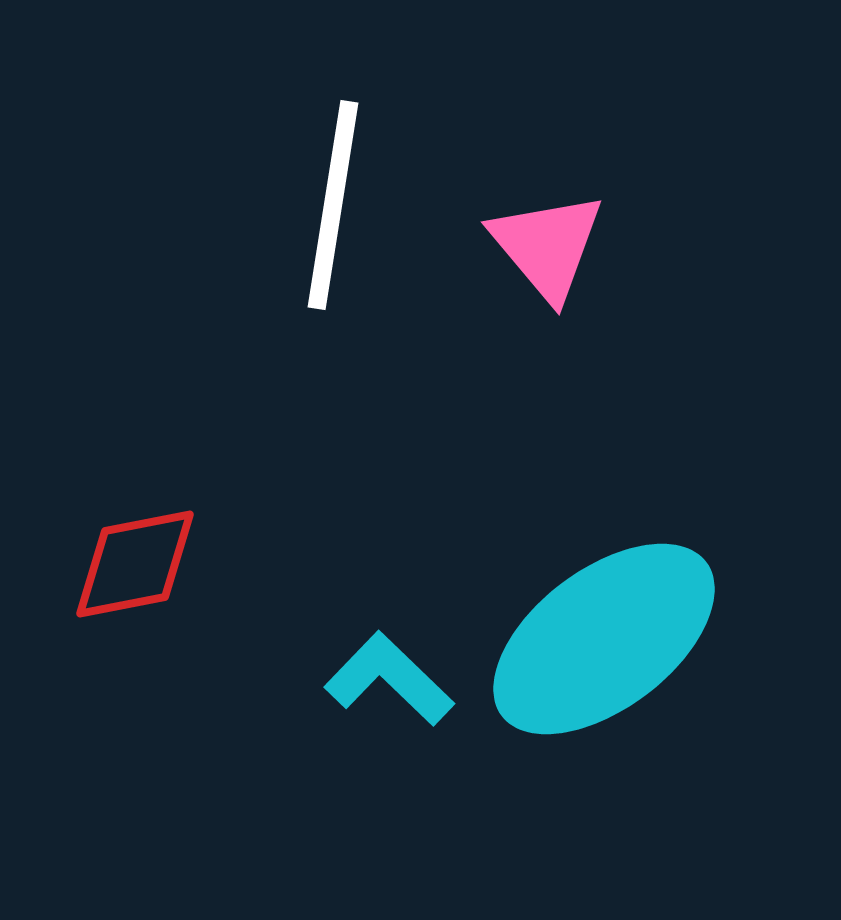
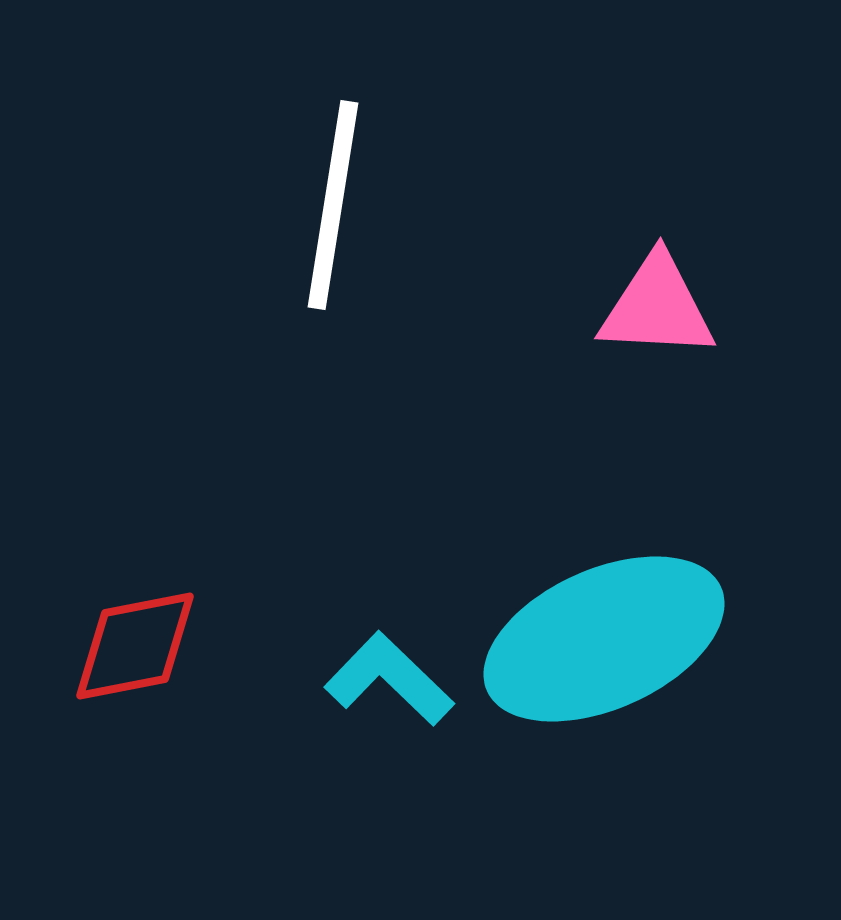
pink triangle: moved 110 px right, 61 px down; rotated 47 degrees counterclockwise
red diamond: moved 82 px down
cyan ellipse: rotated 13 degrees clockwise
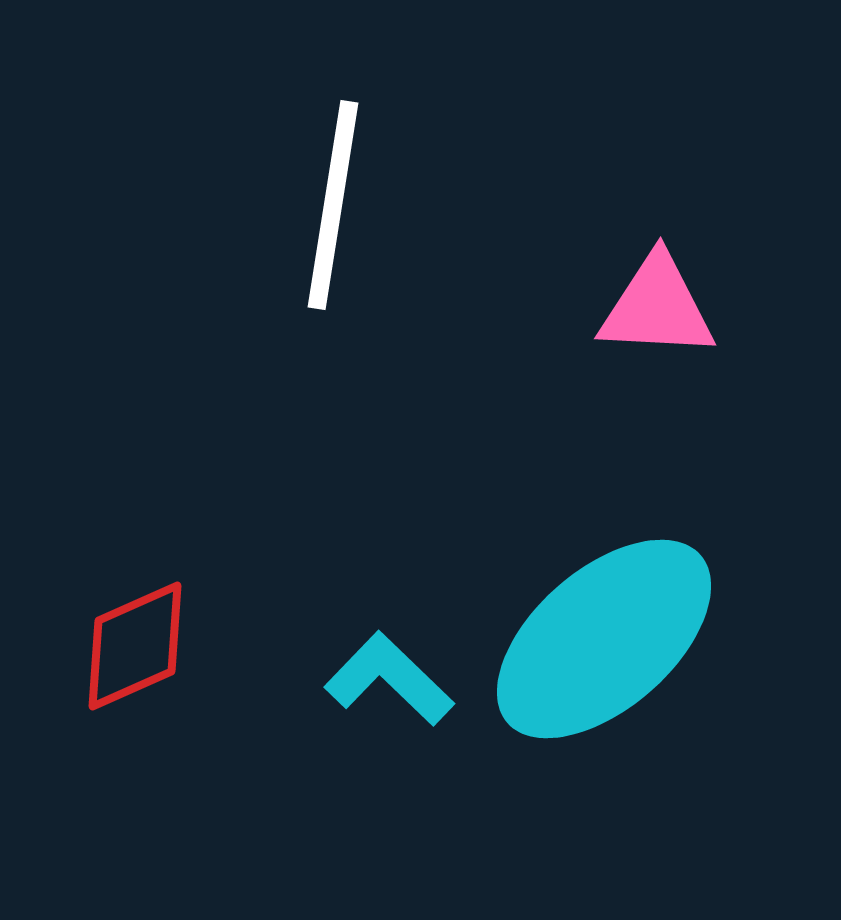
cyan ellipse: rotated 17 degrees counterclockwise
red diamond: rotated 13 degrees counterclockwise
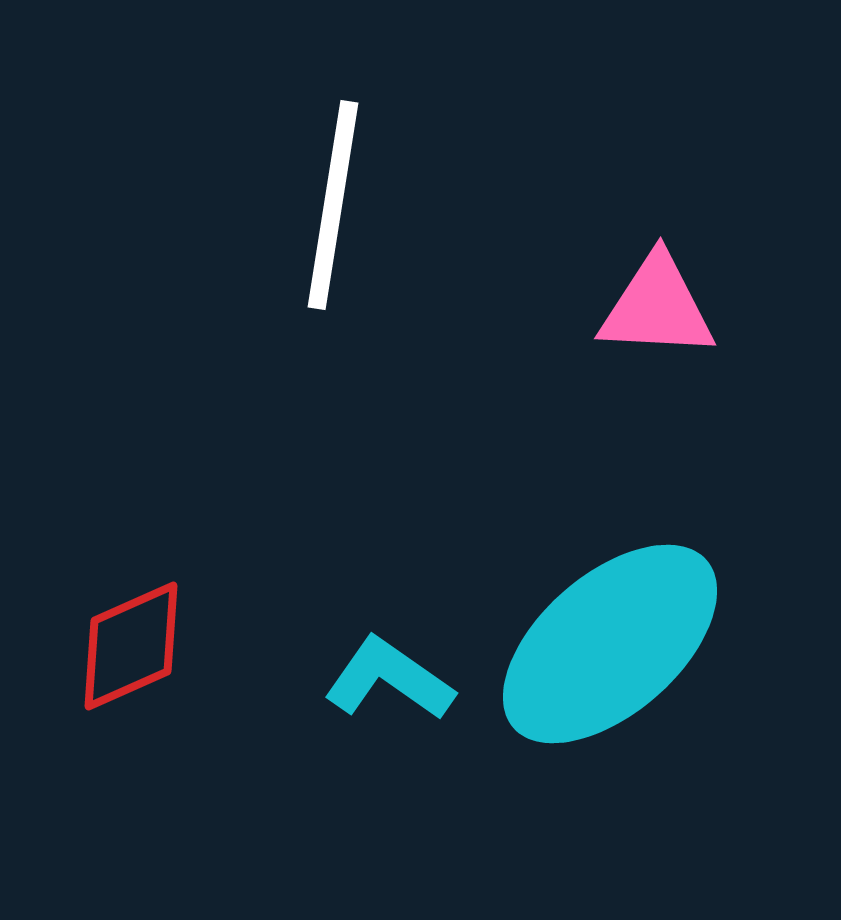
cyan ellipse: moved 6 px right, 5 px down
red diamond: moved 4 px left
cyan L-shape: rotated 9 degrees counterclockwise
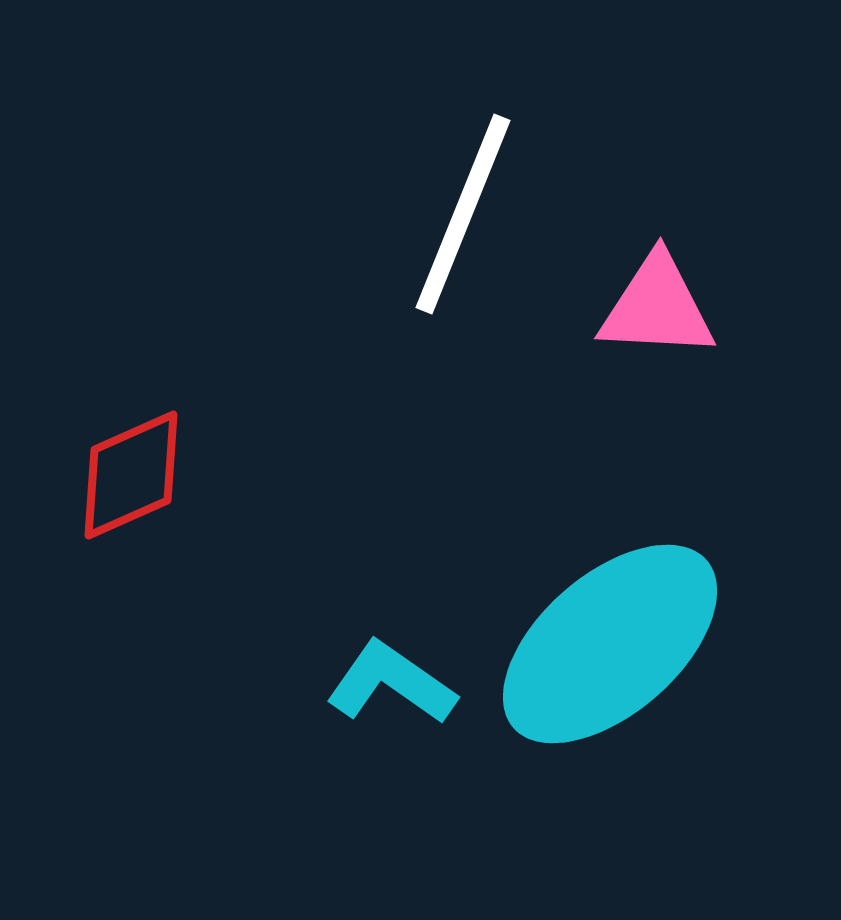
white line: moved 130 px right, 9 px down; rotated 13 degrees clockwise
red diamond: moved 171 px up
cyan L-shape: moved 2 px right, 4 px down
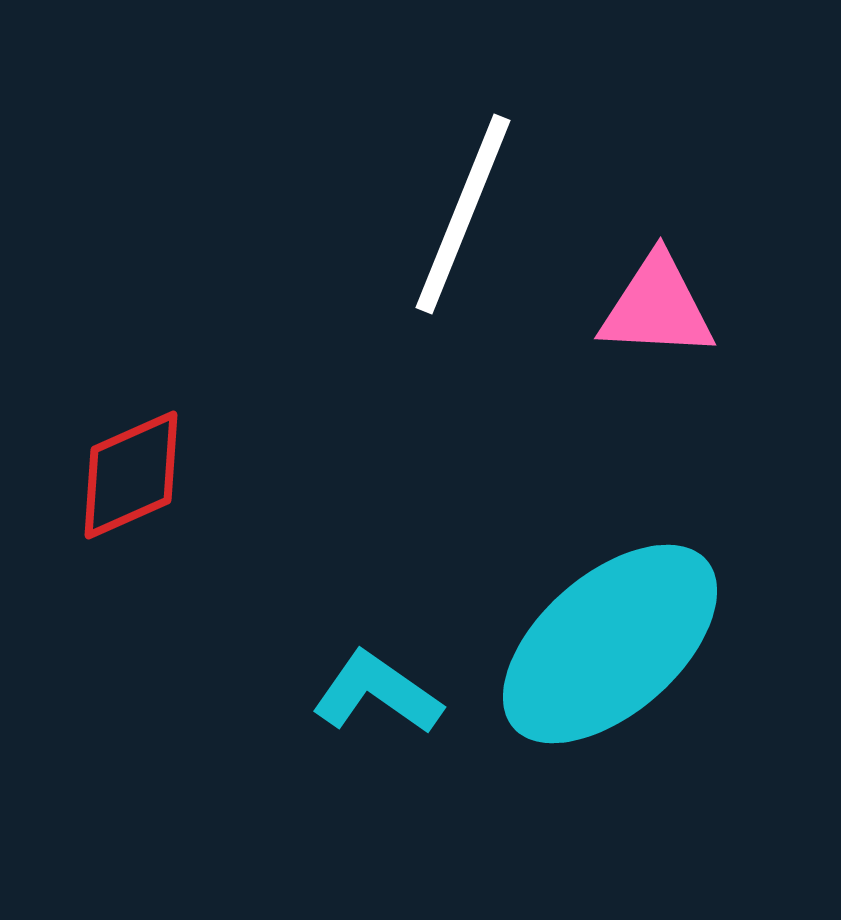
cyan L-shape: moved 14 px left, 10 px down
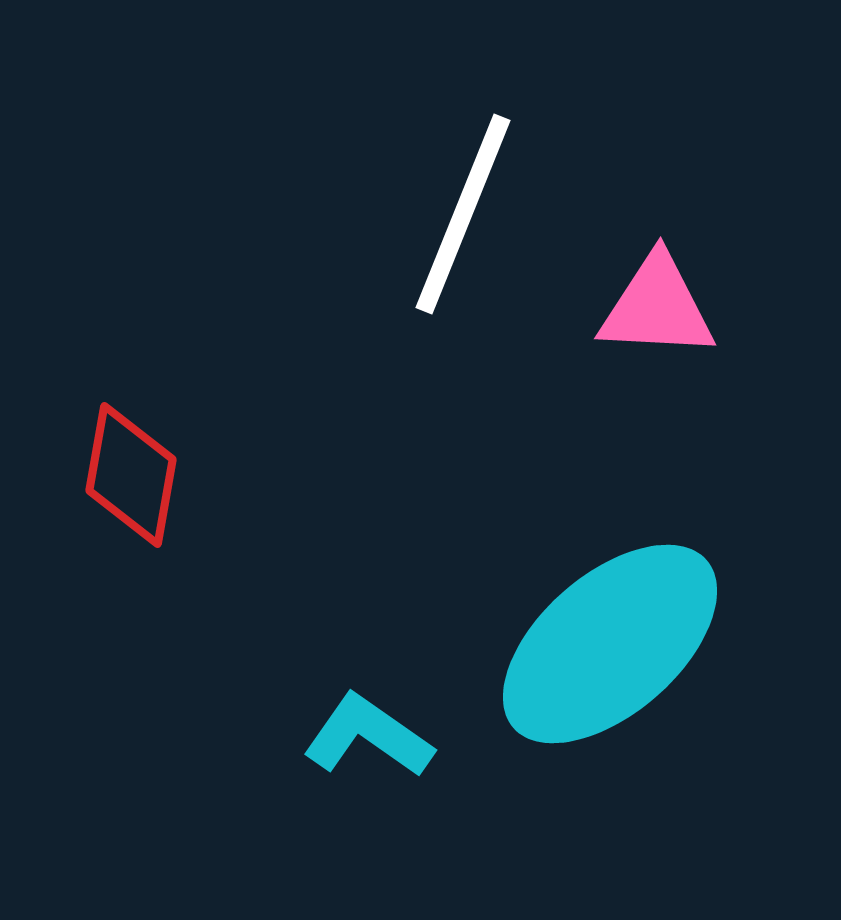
red diamond: rotated 56 degrees counterclockwise
cyan L-shape: moved 9 px left, 43 px down
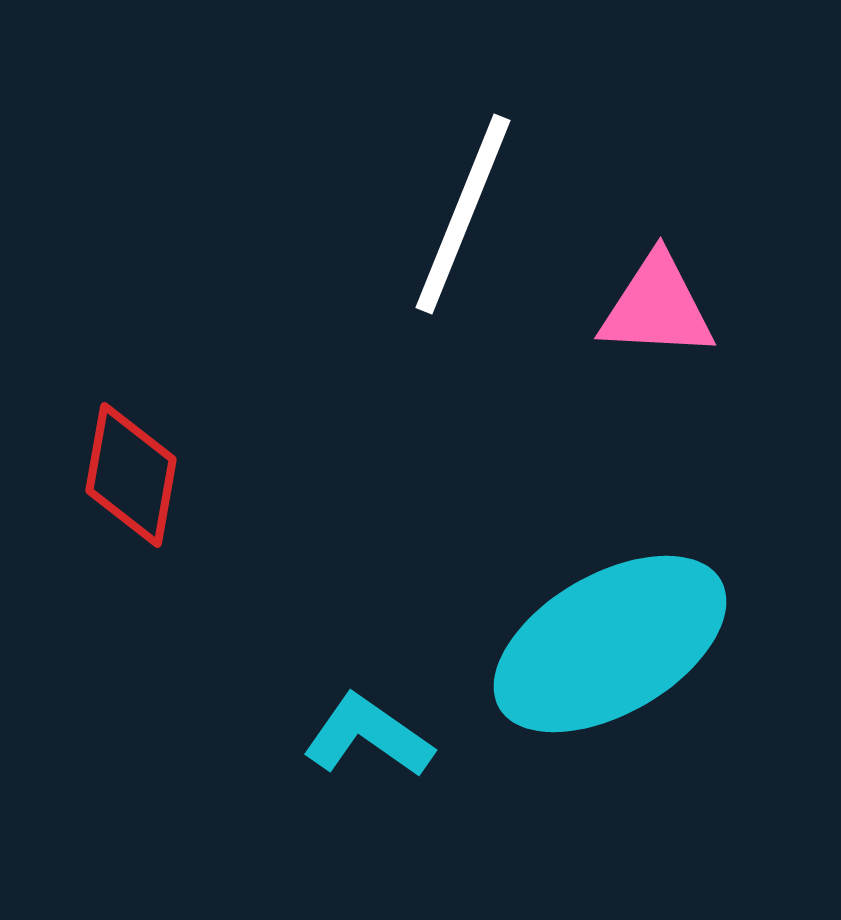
cyan ellipse: rotated 11 degrees clockwise
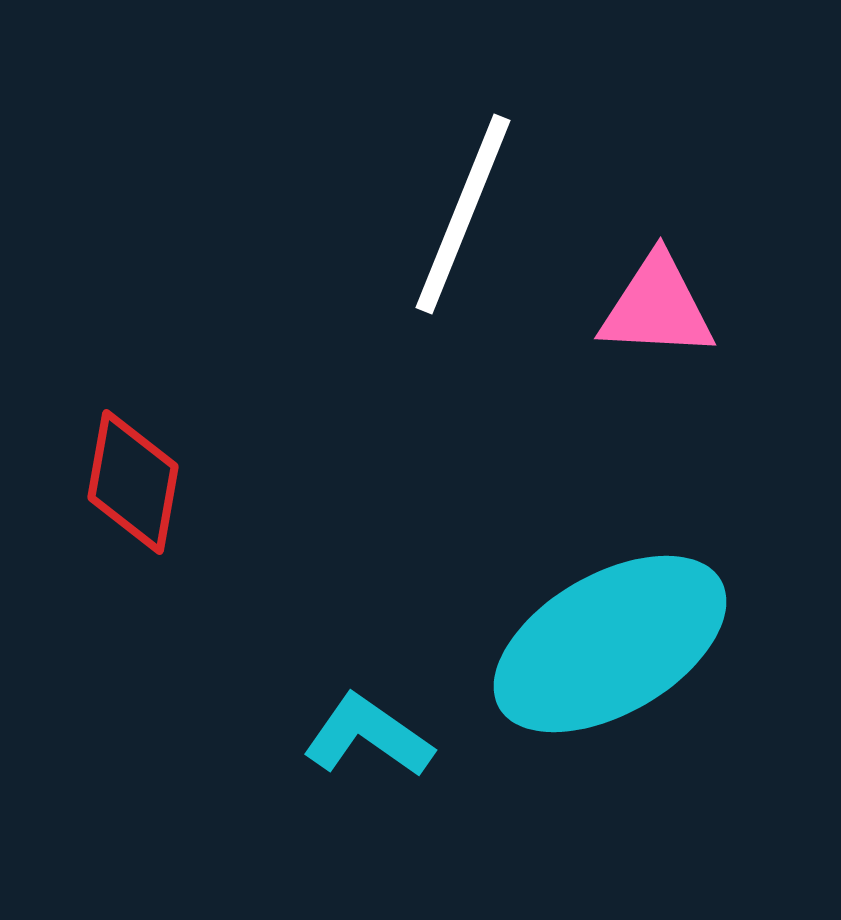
red diamond: moved 2 px right, 7 px down
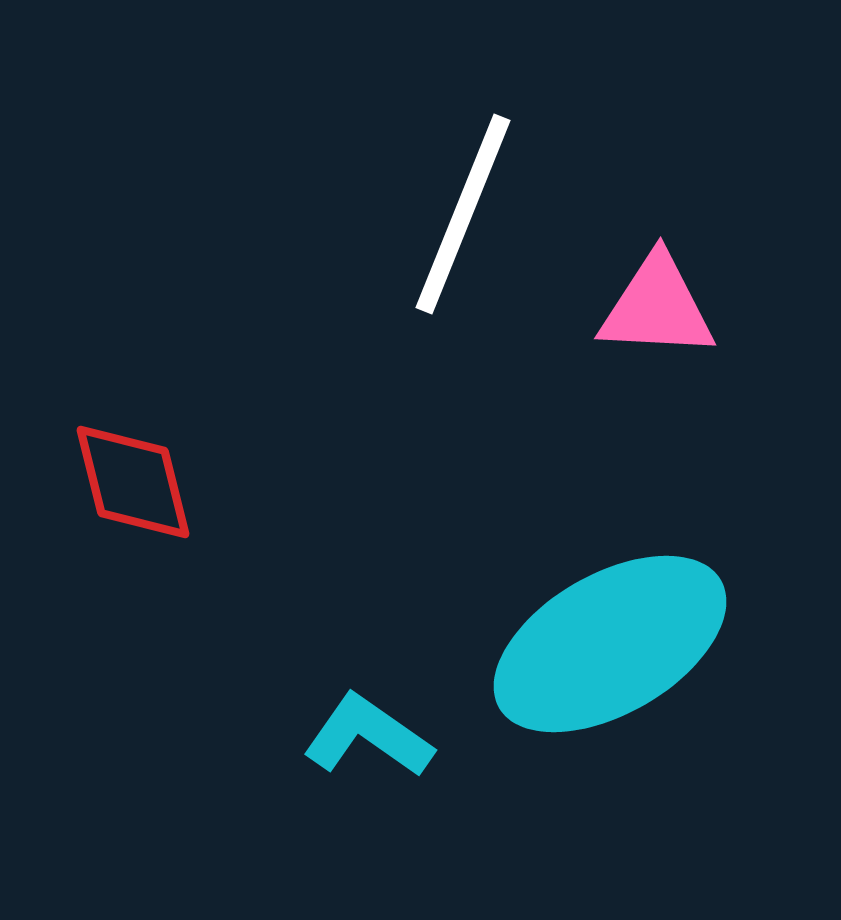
red diamond: rotated 24 degrees counterclockwise
